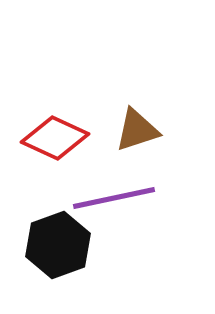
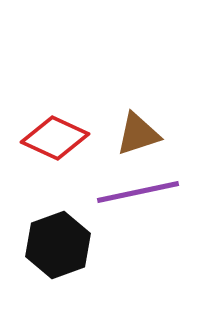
brown triangle: moved 1 px right, 4 px down
purple line: moved 24 px right, 6 px up
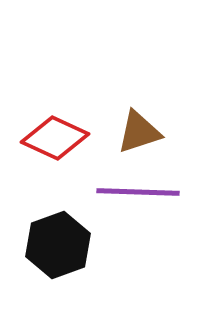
brown triangle: moved 1 px right, 2 px up
purple line: rotated 14 degrees clockwise
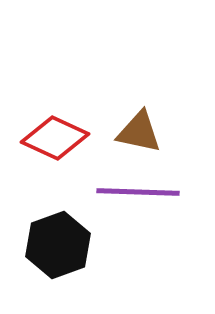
brown triangle: rotated 30 degrees clockwise
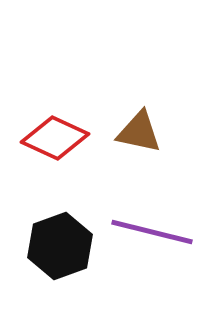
purple line: moved 14 px right, 40 px down; rotated 12 degrees clockwise
black hexagon: moved 2 px right, 1 px down
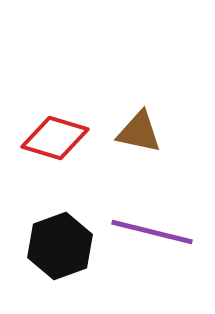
red diamond: rotated 8 degrees counterclockwise
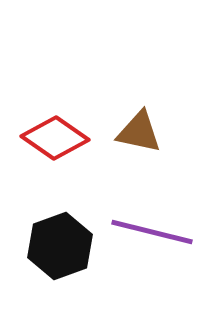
red diamond: rotated 18 degrees clockwise
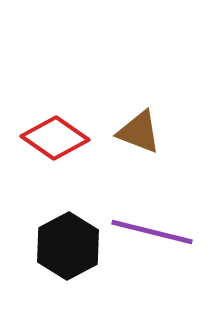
brown triangle: rotated 9 degrees clockwise
black hexagon: moved 8 px right; rotated 8 degrees counterclockwise
